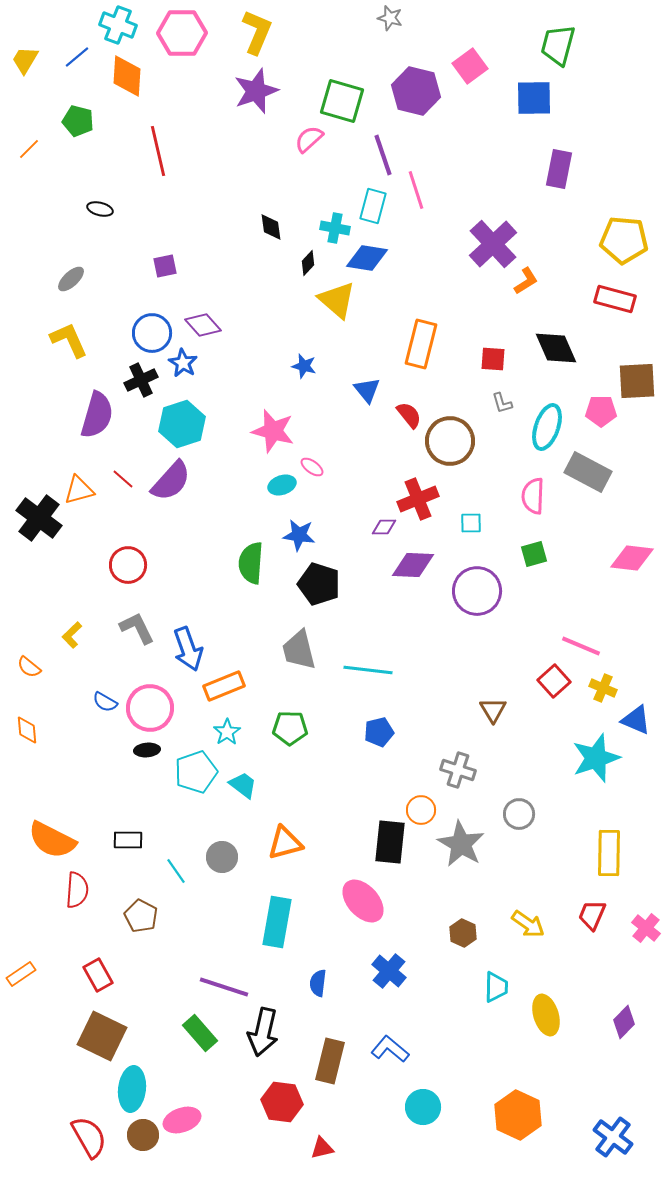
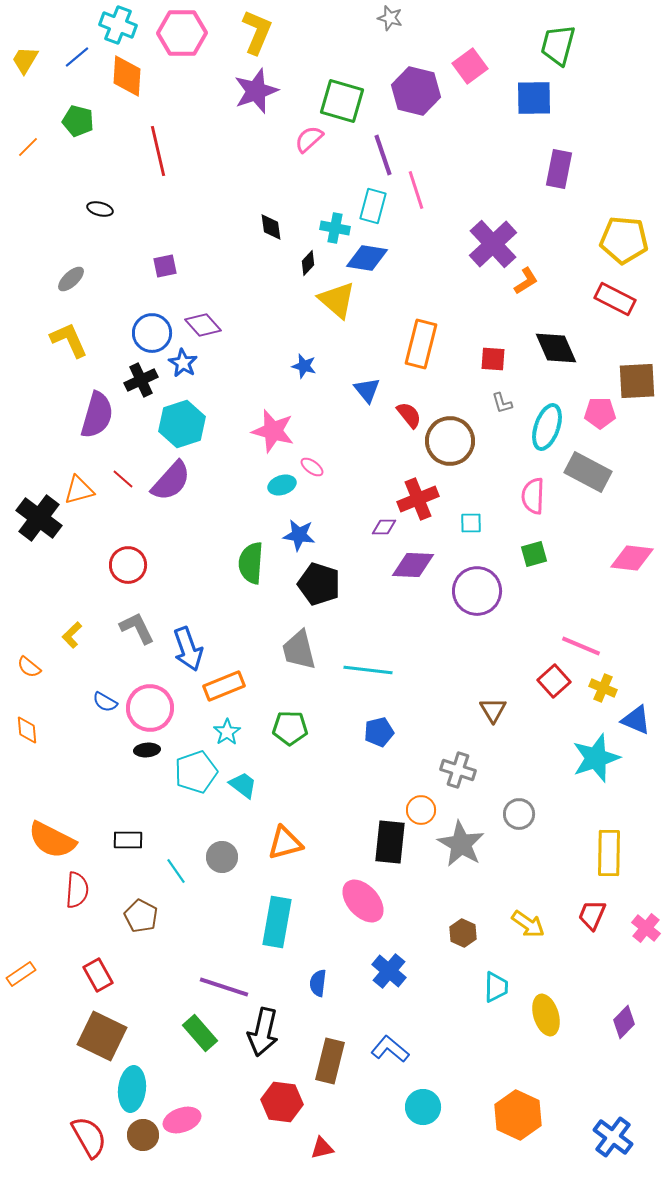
orange line at (29, 149): moved 1 px left, 2 px up
red rectangle at (615, 299): rotated 12 degrees clockwise
pink pentagon at (601, 411): moved 1 px left, 2 px down
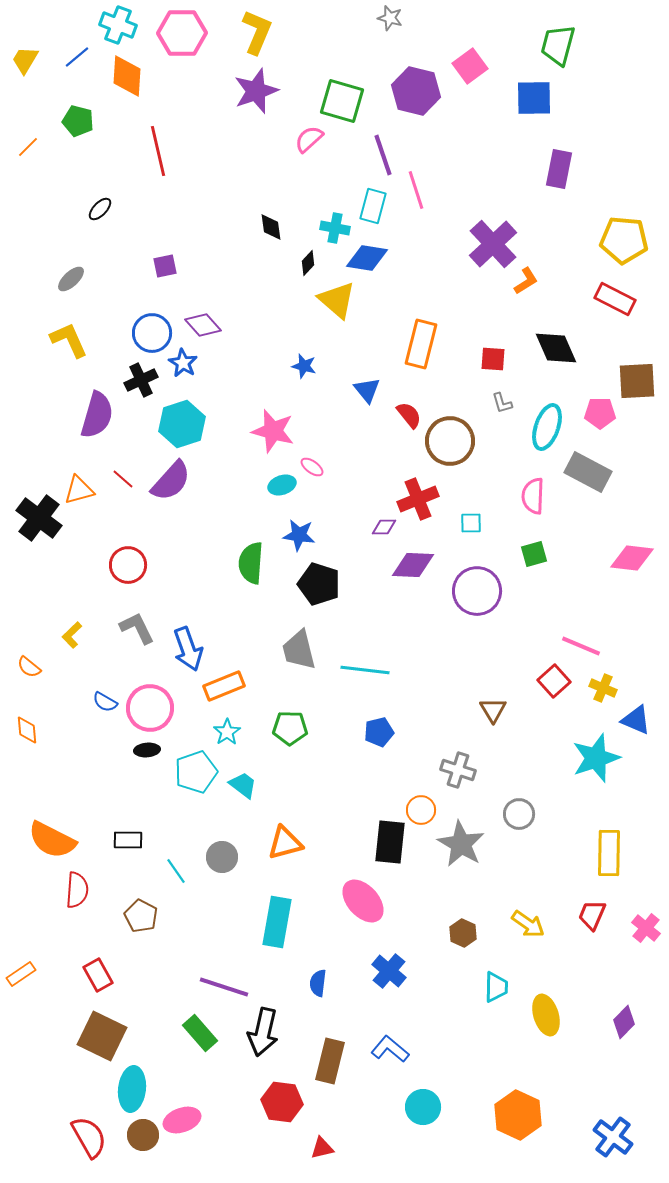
black ellipse at (100, 209): rotated 60 degrees counterclockwise
cyan line at (368, 670): moved 3 px left
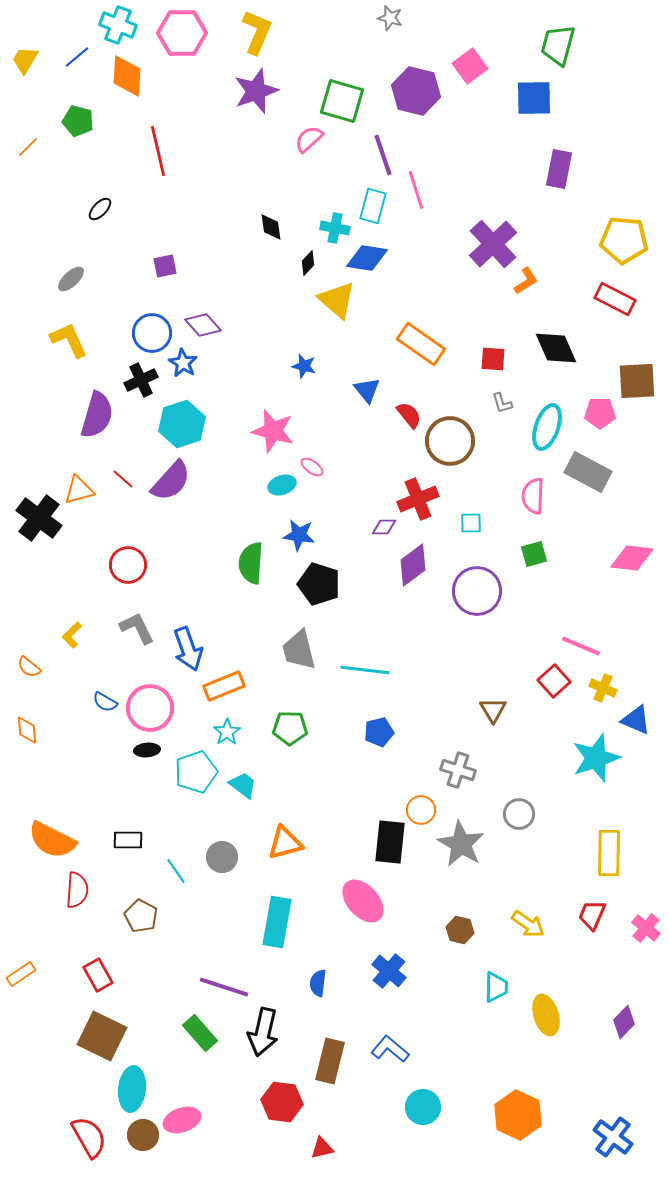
orange rectangle at (421, 344): rotated 69 degrees counterclockwise
purple diamond at (413, 565): rotated 39 degrees counterclockwise
brown hexagon at (463, 933): moved 3 px left, 3 px up; rotated 12 degrees counterclockwise
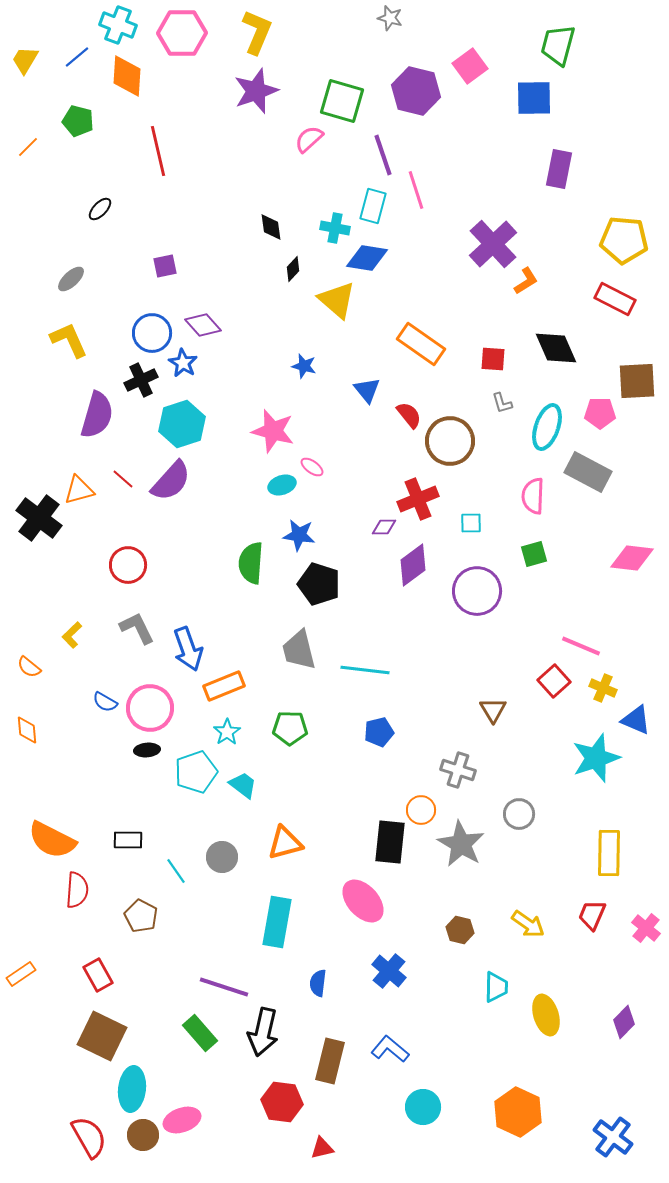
black diamond at (308, 263): moved 15 px left, 6 px down
orange hexagon at (518, 1115): moved 3 px up
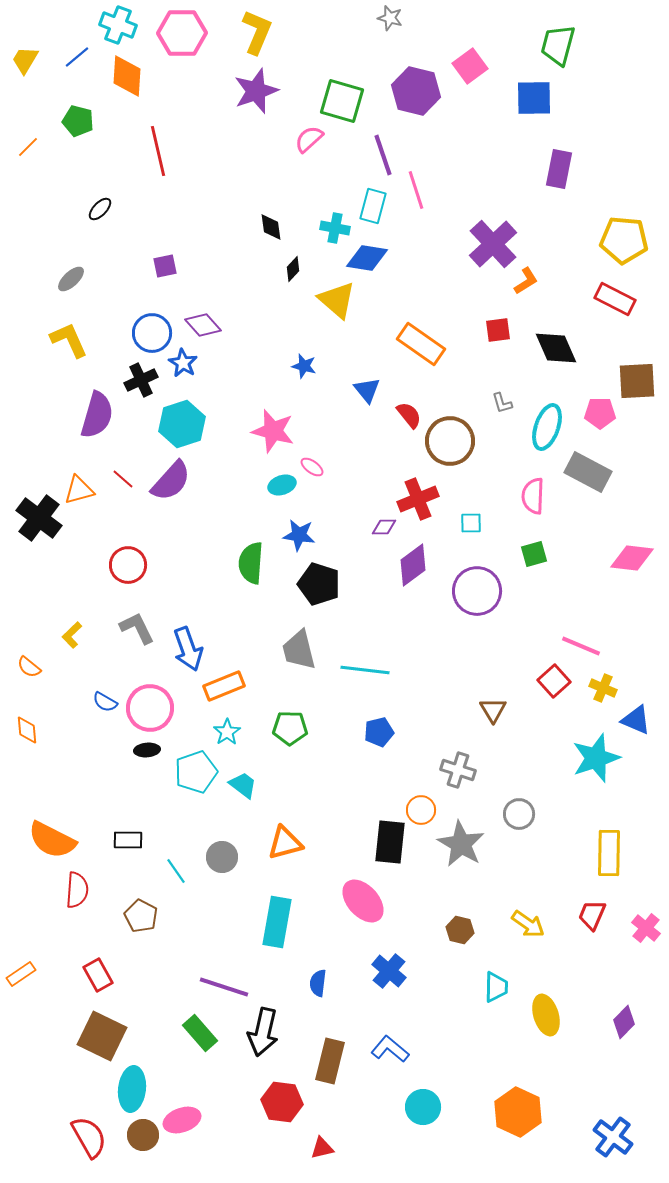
red square at (493, 359): moved 5 px right, 29 px up; rotated 12 degrees counterclockwise
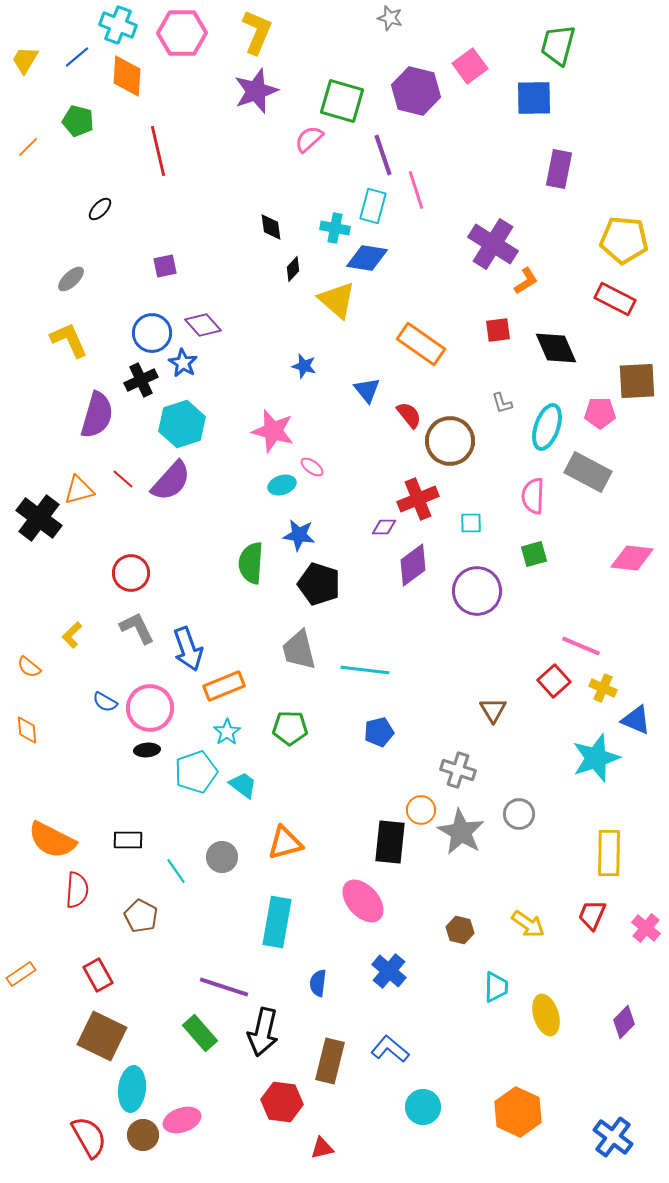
purple cross at (493, 244): rotated 15 degrees counterclockwise
red circle at (128, 565): moved 3 px right, 8 px down
gray star at (461, 844): moved 12 px up
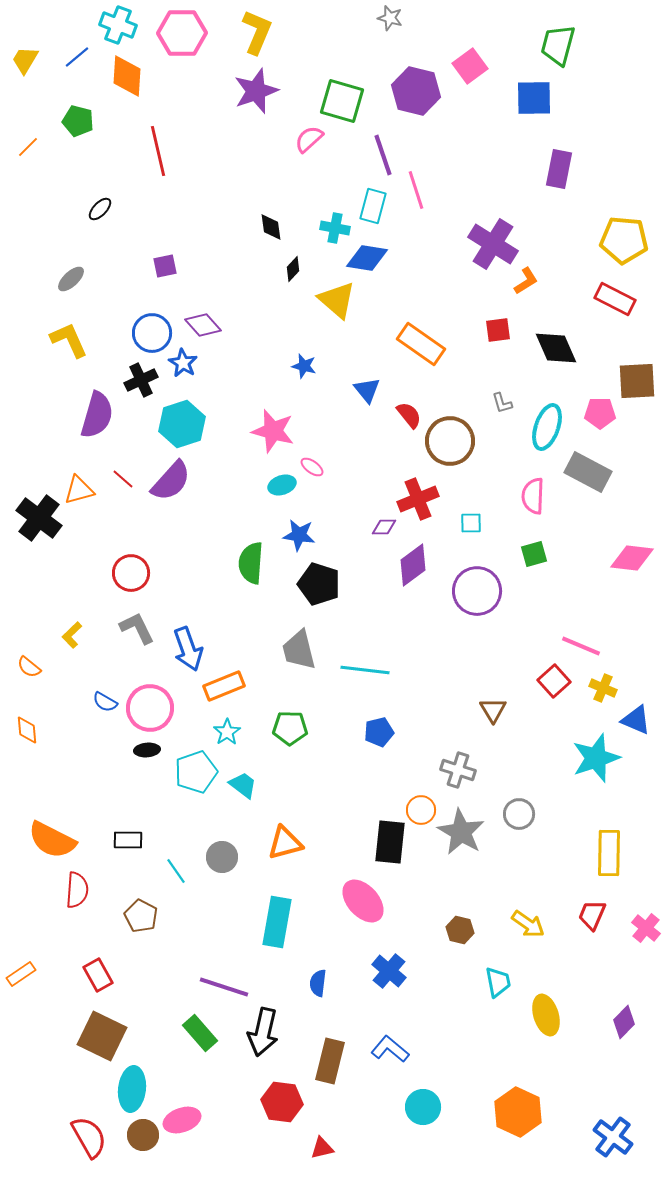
cyan trapezoid at (496, 987): moved 2 px right, 5 px up; rotated 12 degrees counterclockwise
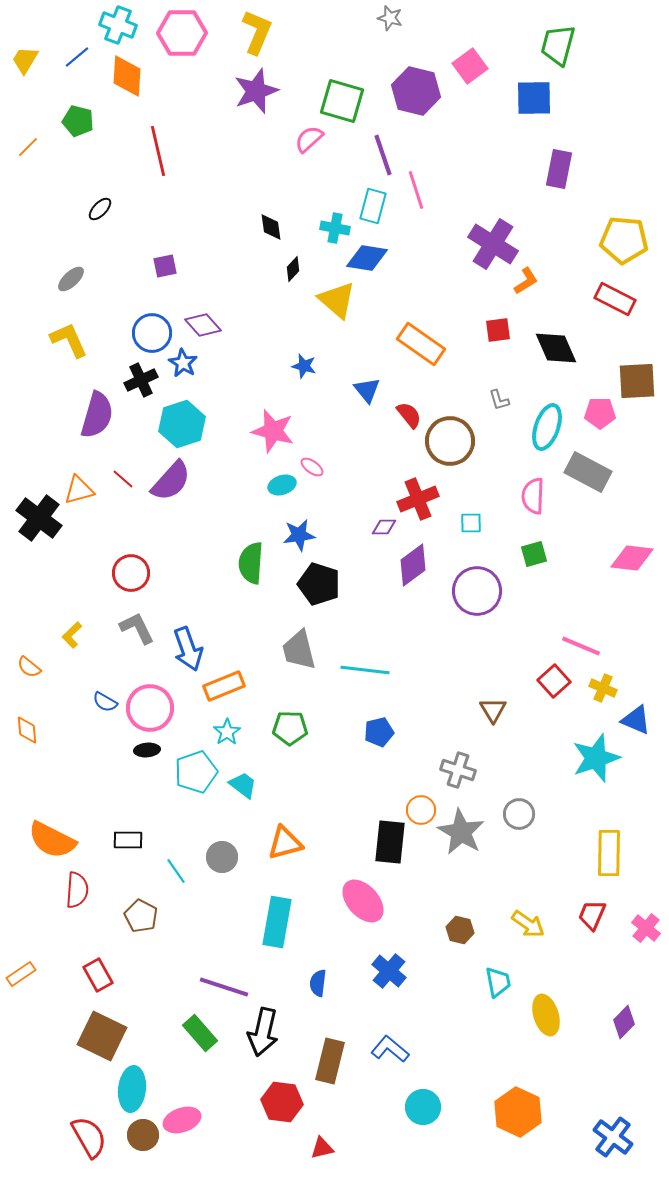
gray L-shape at (502, 403): moved 3 px left, 3 px up
blue star at (299, 535): rotated 16 degrees counterclockwise
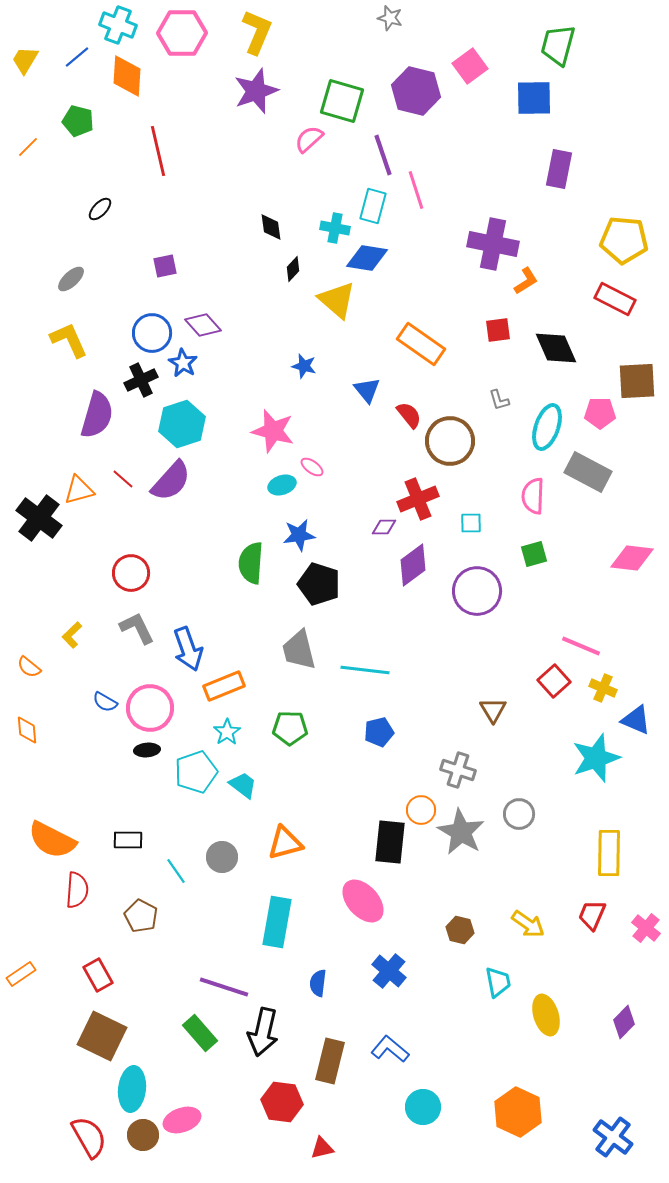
purple cross at (493, 244): rotated 21 degrees counterclockwise
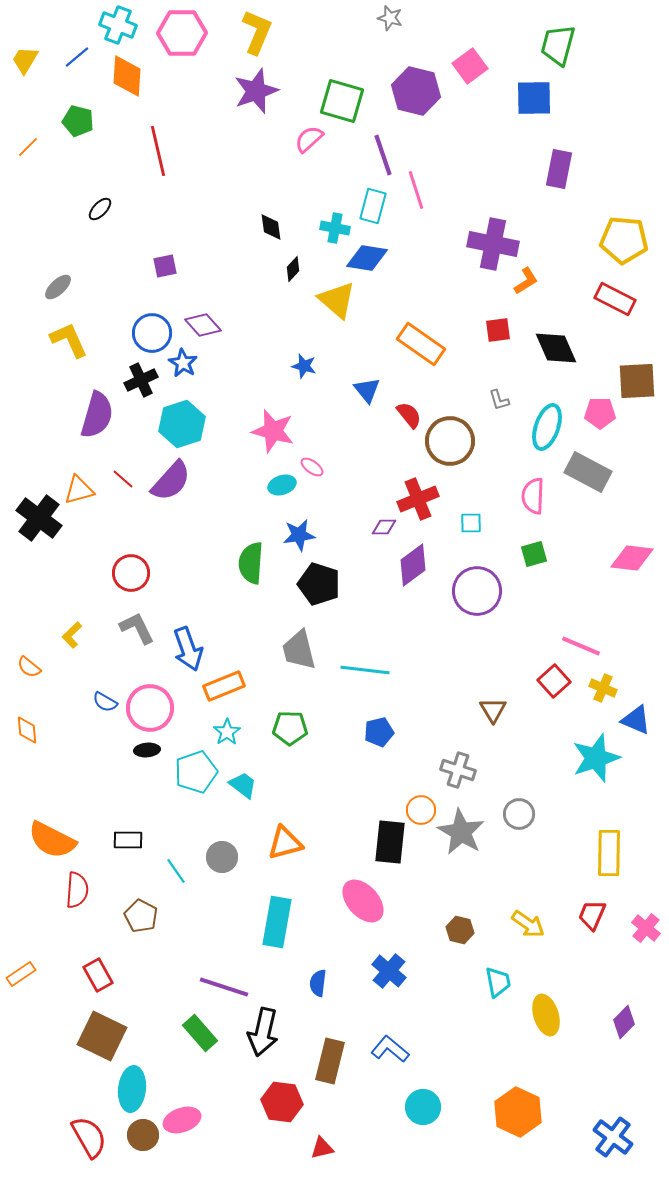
gray ellipse at (71, 279): moved 13 px left, 8 px down
